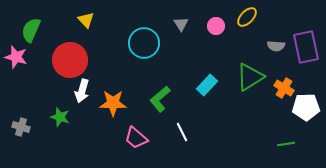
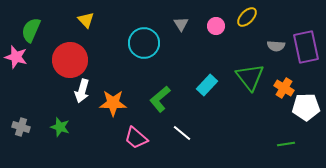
green triangle: rotated 36 degrees counterclockwise
green star: moved 10 px down
white line: moved 1 px down; rotated 24 degrees counterclockwise
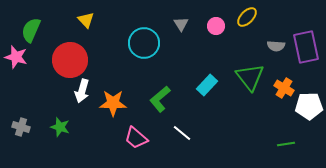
white pentagon: moved 3 px right, 1 px up
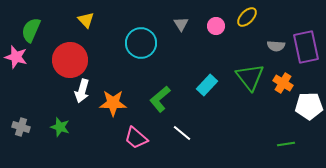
cyan circle: moved 3 px left
orange cross: moved 1 px left, 5 px up
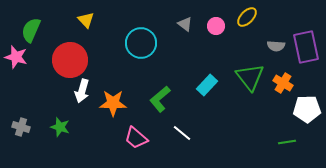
gray triangle: moved 4 px right; rotated 21 degrees counterclockwise
white pentagon: moved 2 px left, 3 px down
green line: moved 1 px right, 2 px up
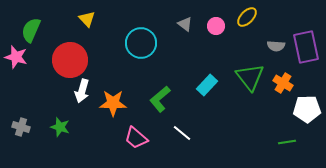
yellow triangle: moved 1 px right, 1 px up
